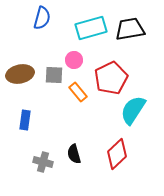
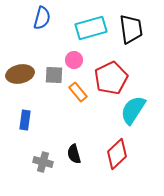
black trapezoid: moved 1 px right; rotated 92 degrees clockwise
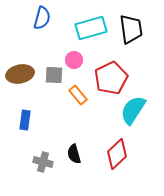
orange rectangle: moved 3 px down
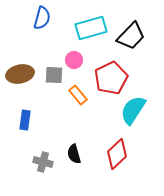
black trapezoid: moved 7 px down; rotated 52 degrees clockwise
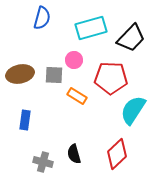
black trapezoid: moved 2 px down
red pentagon: rotated 28 degrees clockwise
orange rectangle: moved 1 px left, 1 px down; rotated 18 degrees counterclockwise
